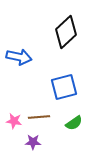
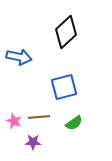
pink star: rotated 14 degrees clockwise
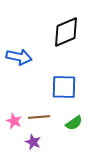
black diamond: rotated 20 degrees clockwise
blue square: rotated 16 degrees clockwise
purple star: rotated 21 degrees clockwise
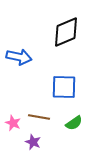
brown line: rotated 15 degrees clockwise
pink star: moved 1 px left, 2 px down
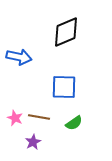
pink star: moved 2 px right, 5 px up
purple star: rotated 21 degrees clockwise
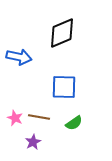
black diamond: moved 4 px left, 1 px down
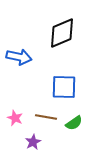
brown line: moved 7 px right
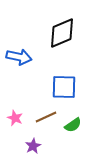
brown line: rotated 35 degrees counterclockwise
green semicircle: moved 1 px left, 2 px down
purple star: moved 4 px down
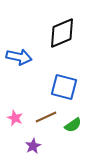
blue square: rotated 12 degrees clockwise
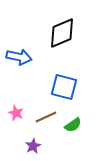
pink star: moved 1 px right, 5 px up
